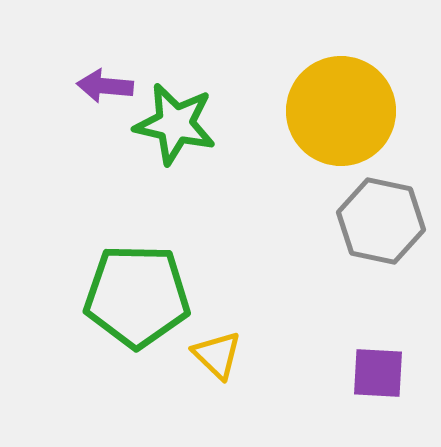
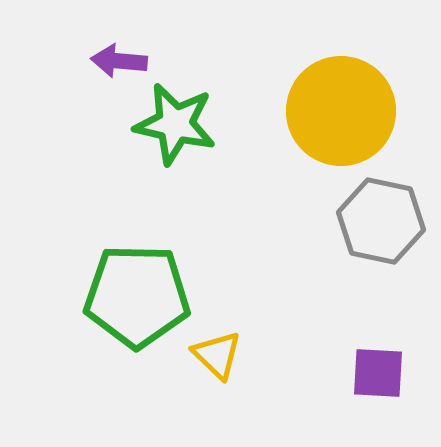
purple arrow: moved 14 px right, 25 px up
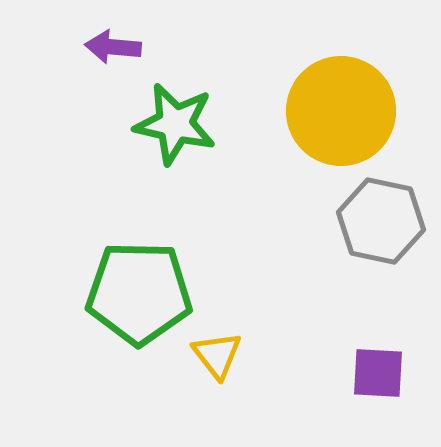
purple arrow: moved 6 px left, 14 px up
green pentagon: moved 2 px right, 3 px up
yellow triangle: rotated 8 degrees clockwise
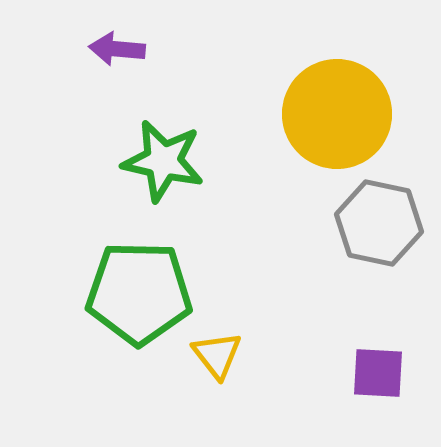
purple arrow: moved 4 px right, 2 px down
yellow circle: moved 4 px left, 3 px down
green star: moved 12 px left, 37 px down
gray hexagon: moved 2 px left, 2 px down
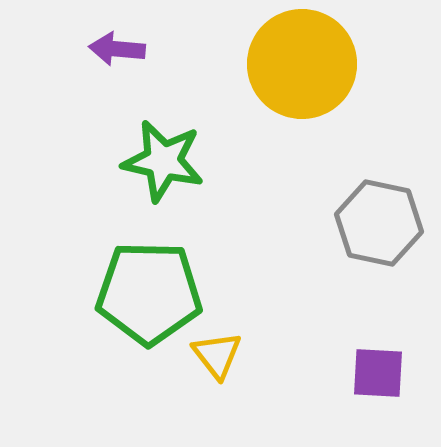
yellow circle: moved 35 px left, 50 px up
green pentagon: moved 10 px right
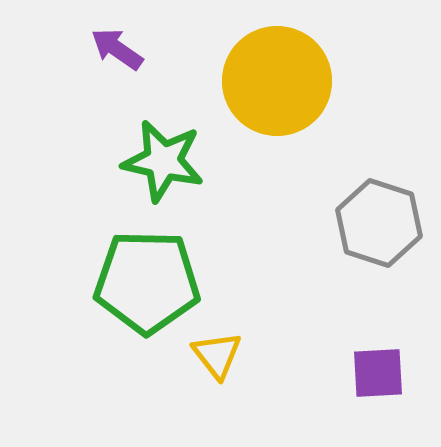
purple arrow: rotated 30 degrees clockwise
yellow circle: moved 25 px left, 17 px down
gray hexagon: rotated 6 degrees clockwise
green pentagon: moved 2 px left, 11 px up
purple square: rotated 6 degrees counterclockwise
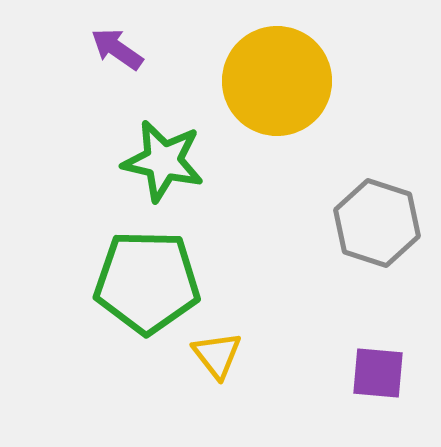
gray hexagon: moved 2 px left
purple square: rotated 8 degrees clockwise
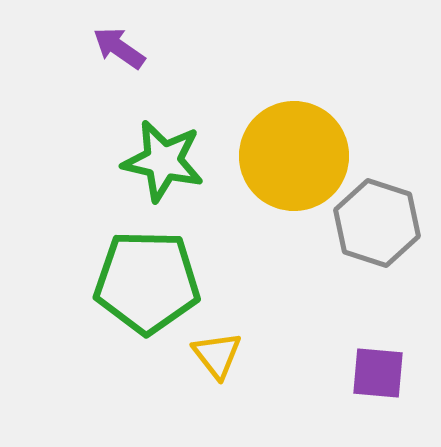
purple arrow: moved 2 px right, 1 px up
yellow circle: moved 17 px right, 75 px down
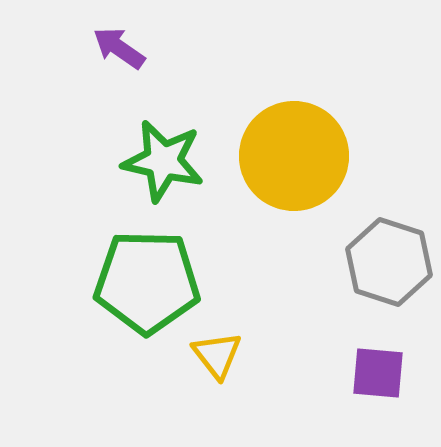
gray hexagon: moved 12 px right, 39 px down
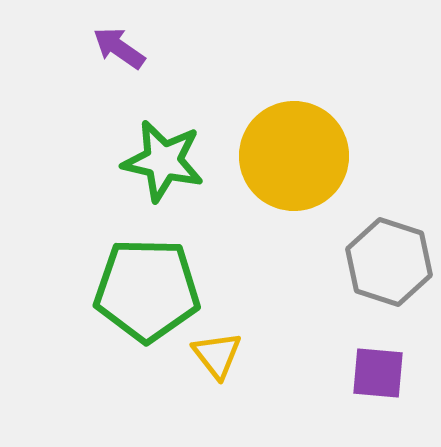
green pentagon: moved 8 px down
